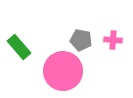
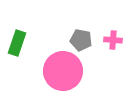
green rectangle: moved 2 px left, 4 px up; rotated 60 degrees clockwise
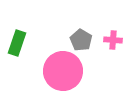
gray pentagon: rotated 20 degrees clockwise
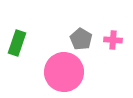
gray pentagon: moved 1 px up
pink circle: moved 1 px right, 1 px down
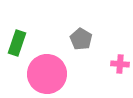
pink cross: moved 7 px right, 24 px down
pink circle: moved 17 px left, 2 px down
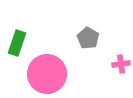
gray pentagon: moved 7 px right, 1 px up
pink cross: moved 1 px right; rotated 12 degrees counterclockwise
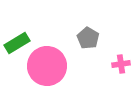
green rectangle: rotated 40 degrees clockwise
pink circle: moved 8 px up
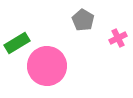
gray pentagon: moved 5 px left, 18 px up
pink cross: moved 3 px left, 26 px up; rotated 18 degrees counterclockwise
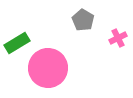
pink circle: moved 1 px right, 2 px down
